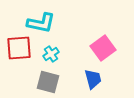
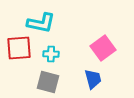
cyan cross: rotated 35 degrees clockwise
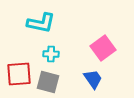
red square: moved 26 px down
blue trapezoid: rotated 20 degrees counterclockwise
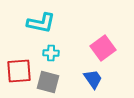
cyan cross: moved 1 px up
red square: moved 3 px up
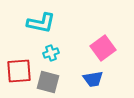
cyan cross: rotated 21 degrees counterclockwise
blue trapezoid: rotated 115 degrees clockwise
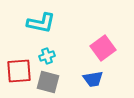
cyan cross: moved 4 px left, 3 px down
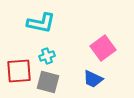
blue trapezoid: rotated 35 degrees clockwise
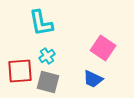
cyan L-shape: rotated 68 degrees clockwise
pink square: rotated 20 degrees counterclockwise
cyan cross: rotated 14 degrees counterclockwise
red square: moved 1 px right
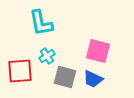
pink square: moved 5 px left, 3 px down; rotated 20 degrees counterclockwise
gray square: moved 17 px right, 5 px up
